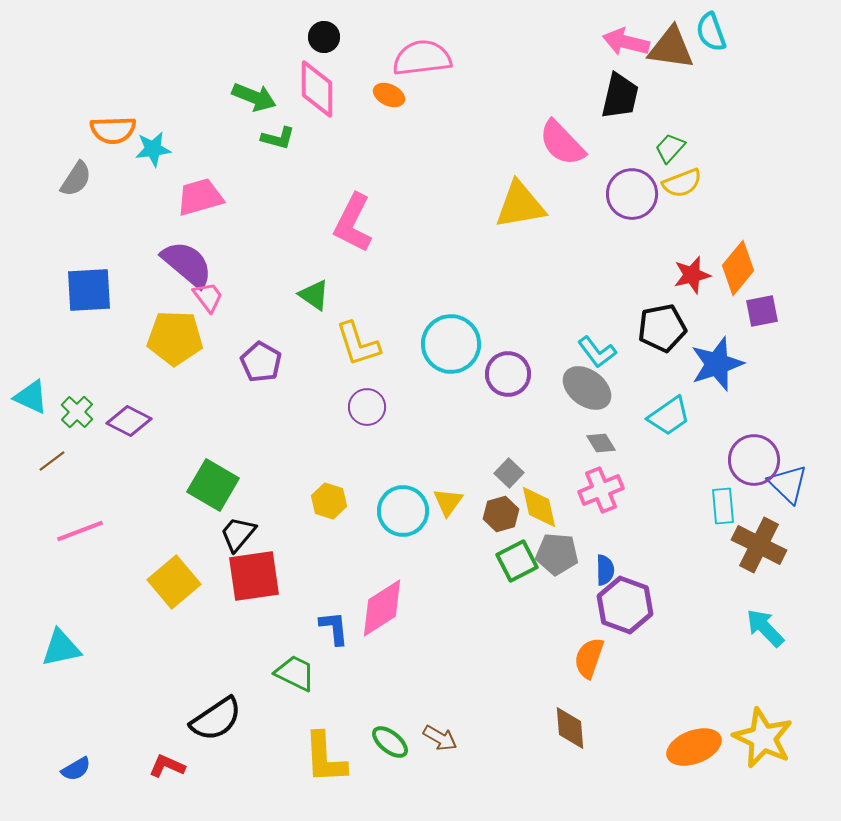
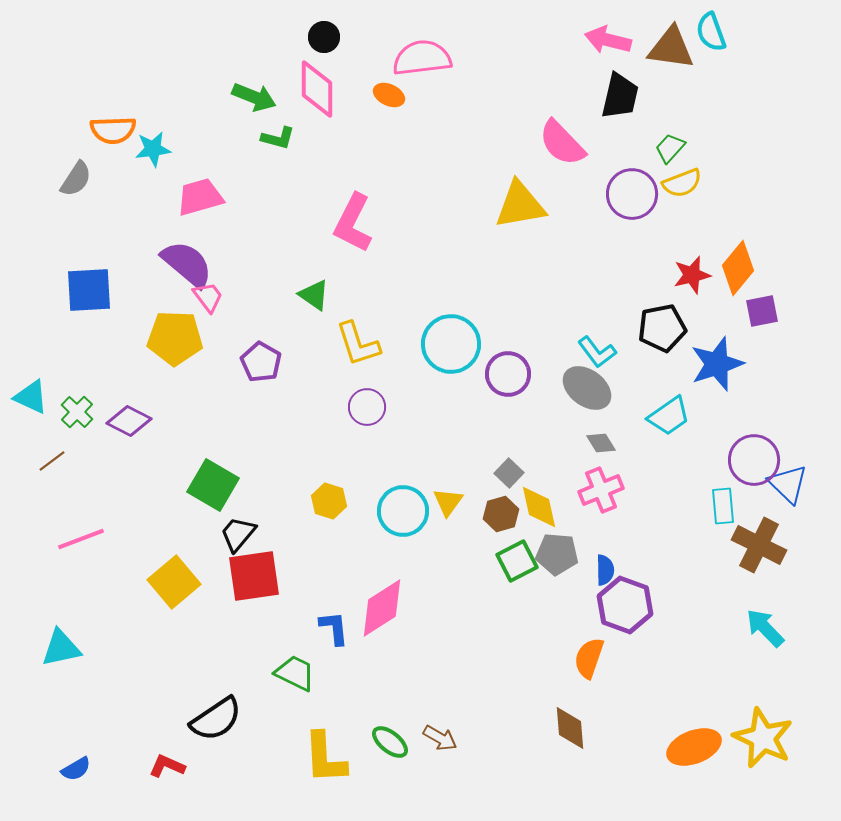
pink arrow at (626, 42): moved 18 px left, 2 px up
pink line at (80, 531): moved 1 px right, 8 px down
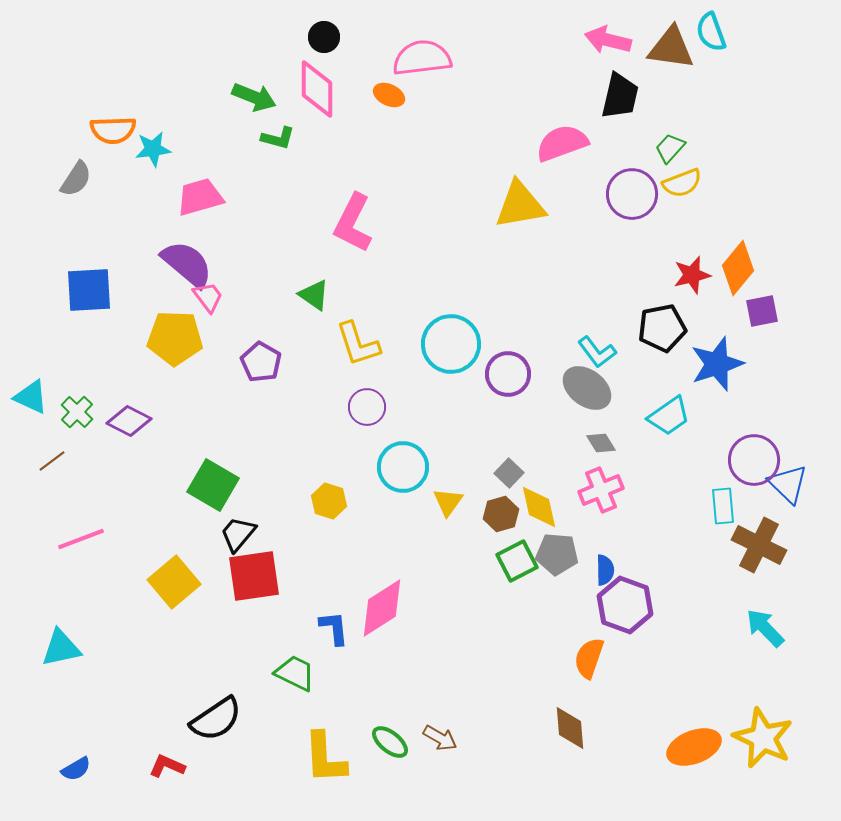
pink semicircle at (562, 143): rotated 114 degrees clockwise
cyan circle at (403, 511): moved 44 px up
